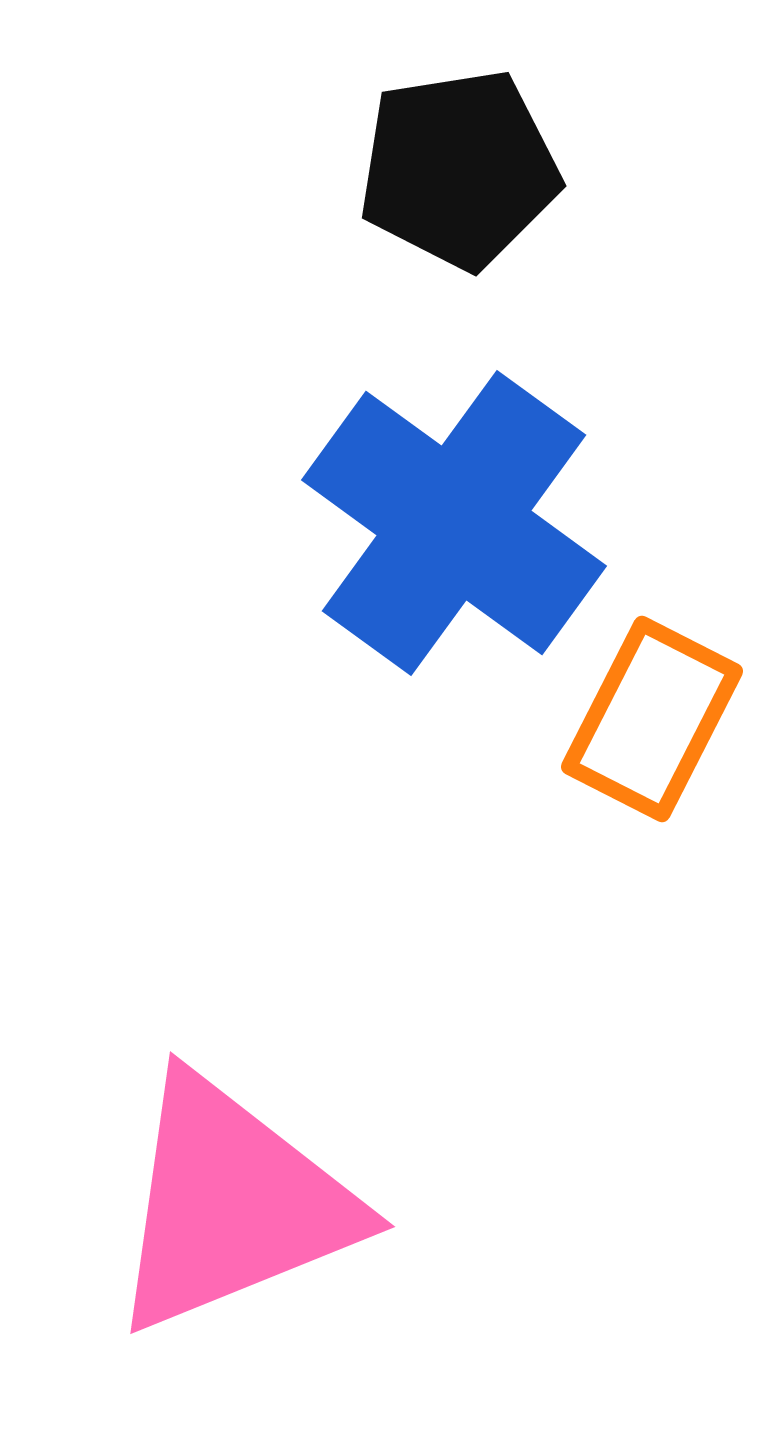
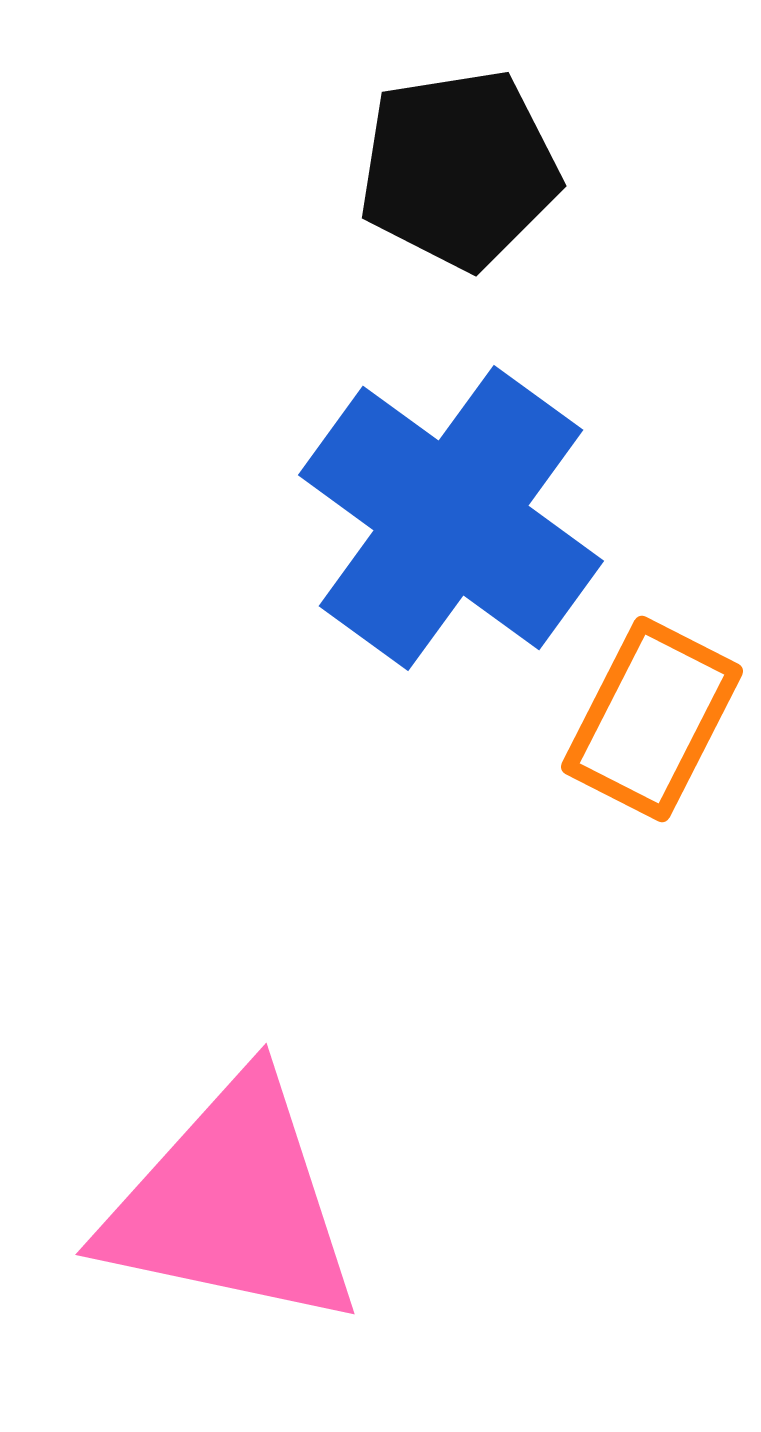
blue cross: moved 3 px left, 5 px up
pink triangle: rotated 34 degrees clockwise
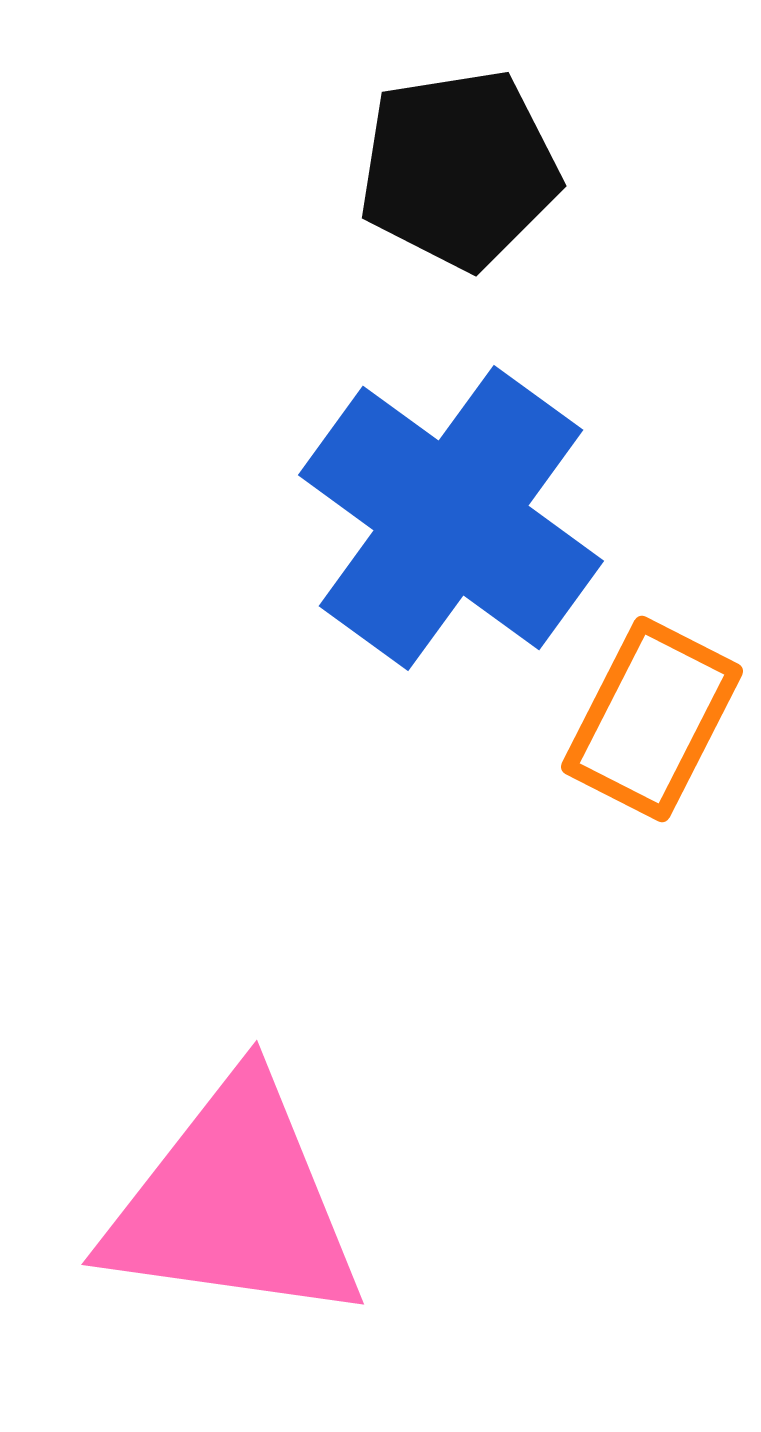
pink triangle: moved 2 px right, 1 px up; rotated 4 degrees counterclockwise
